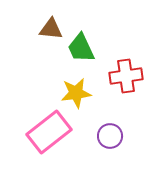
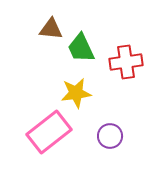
red cross: moved 14 px up
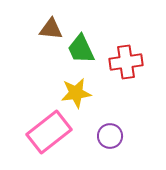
green trapezoid: moved 1 px down
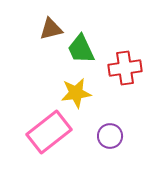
brown triangle: rotated 20 degrees counterclockwise
red cross: moved 1 px left, 6 px down
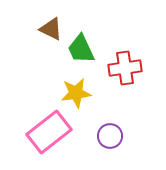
brown triangle: rotated 40 degrees clockwise
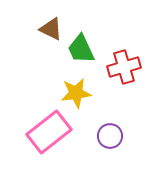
red cross: moved 1 px left, 1 px up; rotated 8 degrees counterclockwise
